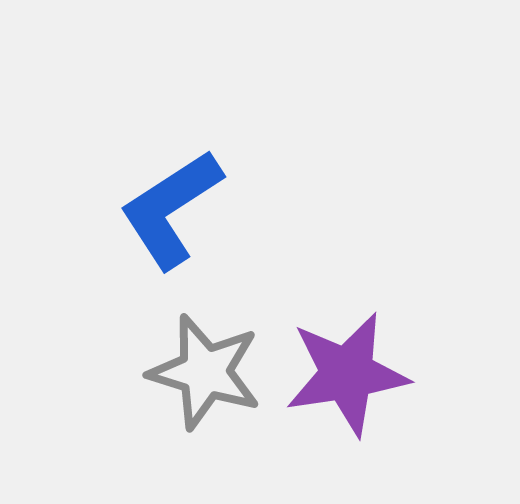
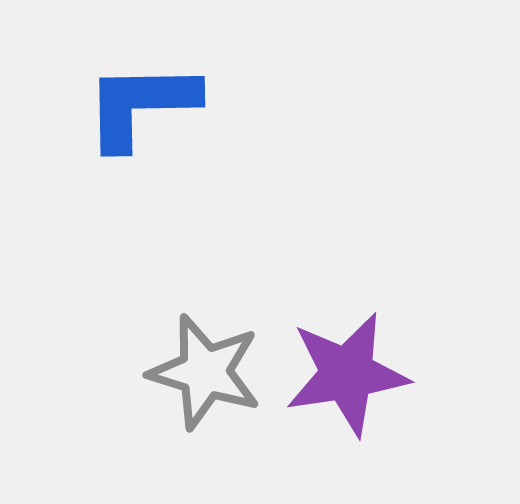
blue L-shape: moved 30 px left, 104 px up; rotated 32 degrees clockwise
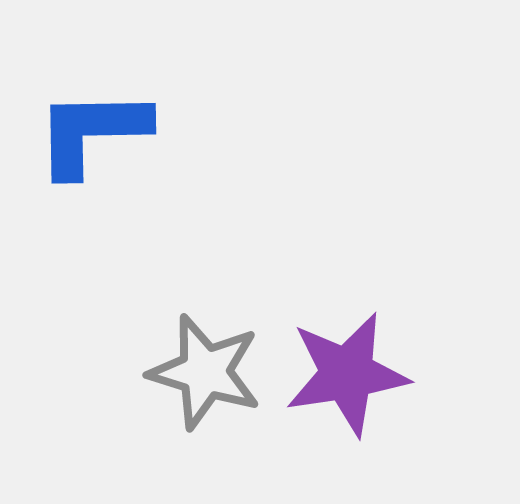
blue L-shape: moved 49 px left, 27 px down
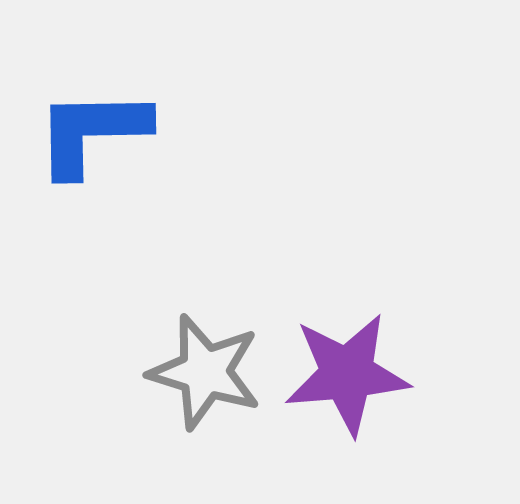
purple star: rotated 4 degrees clockwise
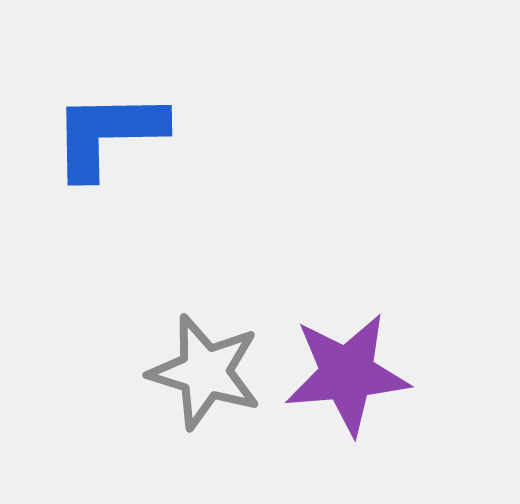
blue L-shape: moved 16 px right, 2 px down
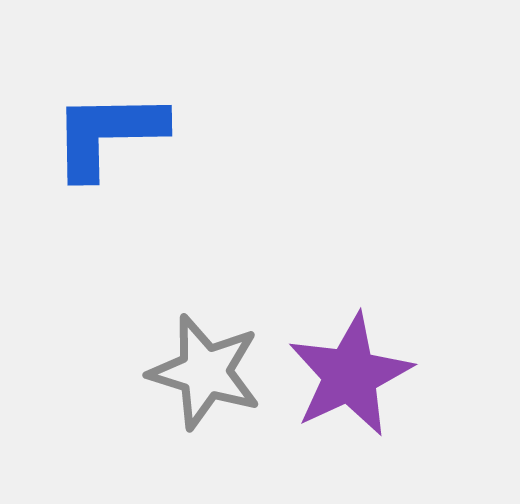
purple star: moved 3 px right, 1 px down; rotated 20 degrees counterclockwise
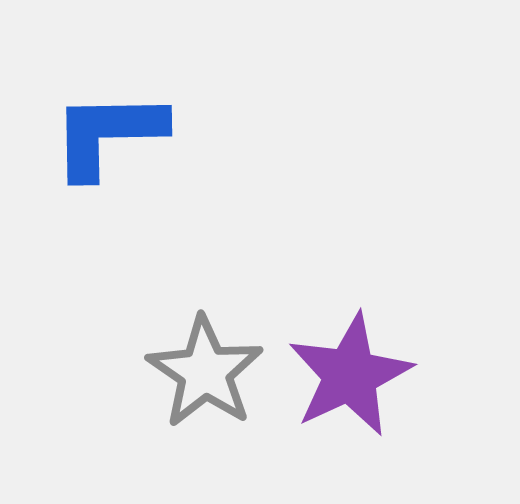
gray star: rotated 17 degrees clockwise
